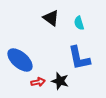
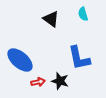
black triangle: moved 1 px down
cyan semicircle: moved 4 px right, 9 px up
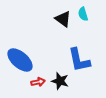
black triangle: moved 12 px right
blue L-shape: moved 2 px down
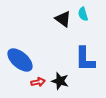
blue L-shape: moved 6 px right, 1 px up; rotated 12 degrees clockwise
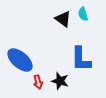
blue L-shape: moved 4 px left
red arrow: rotated 88 degrees clockwise
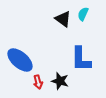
cyan semicircle: rotated 40 degrees clockwise
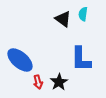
cyan semicircle: rotated 16 degrees counterclockwise
black star: moved 1 px left, 1 px down; rotated 24 degrees clockwise
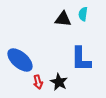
black triangle: rotated 30 degrees counterclockwise
black star: rotated 12 degrees counterclockwise
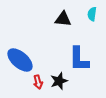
cyan semicircle: moved 9 px right
blue L-shape: moved 2 px left
black star: moved 1 px up; rotated 24 degrees clockwise
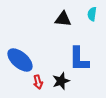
black star: moved 2 px right
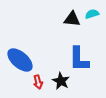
cyan semicircle: rotated 64 degrees clockwise
black triangle: moved 9 px right
black star: rotated 24 degrees counterclockwise
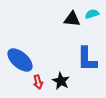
blue L-shape: moved 8 px right
